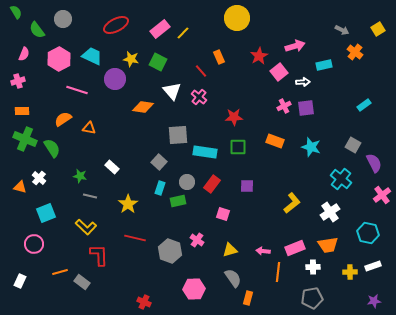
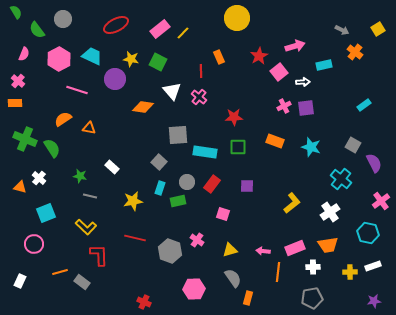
red line at (201, 71): rotated 40 degrees clockwise
pink cross at (18, 81): rotated 32 degrees counterclockwise
orange rectangle at (22, 111): moved 7 px left, 8 px up
pink cross at (382, 195): moved 1 px left, 6 px down
yellow star at (128, 204): moved 5 px right, 3 px up; rotated 24 degrees clockwise
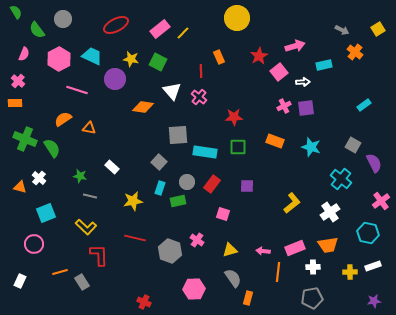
gray rectangle at (82, 282): rotated 21 degrees clockwise
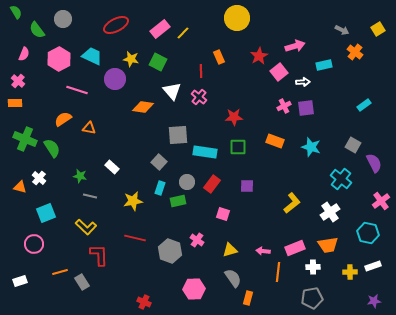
white rectangle at (20, 281): rotated 48 degrees clockwise
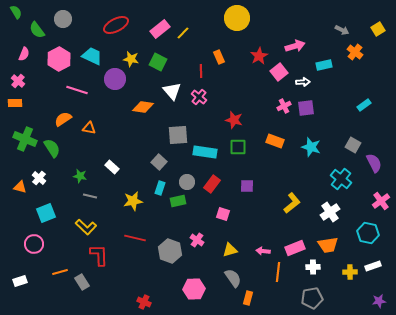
red star at (234, 117): moved 3 px down; rotated 18 degrees clockwise
purple star at (374, 301): moved 5 px right
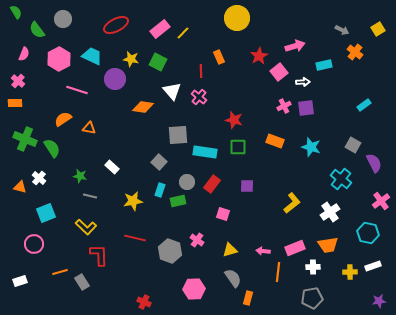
cyan rectangle at (160, 188): moved 2 px down
